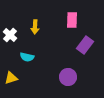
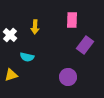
yellow triangle: moved 3 px up
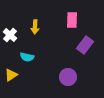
yellow triangle: rotated 16 degrees counterclockwise
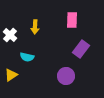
purple rectangle: moved 4 px left, 4 px down
purple circle: moved 2 px left, 1 px up
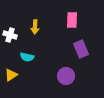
white cross: rotated 24 degrees counterclockwise
purple rectangle: rotated 60 degrees counterclockwise
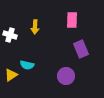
cyan semicircle: moved 8 px down
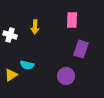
purple rectangle: rotated 42 degrees clockwise
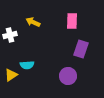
pink rectangle: moved 1 px down
yellow arrow: moved 2 px left, 5 px up; rotated 112 degrees clockwise
white cross: rotated 32 degrees counterclockwise
cyan semicircle: rotated 16 degrees counterclockwise
purple circle: moved 2 px right
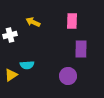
purple rectangle: rotated 18 degrees counterclockwise
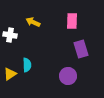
white cross: rotated 24 degrees clockwise
purple rectangle: rotated 18 degrees counterclockwise
cyan semicircle: rotated 88 degrees counterclockwise
yellow triangle: moved 1 px left, 1 px up
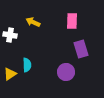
purple circle: moved 2 px left, 4 px up
